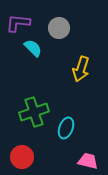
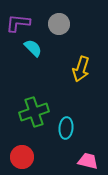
gray circle: moved 4 px up
cyan ellipse: rotated 15 degrees counterclockwise
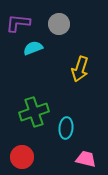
cyan semicircle: rotated 66 degrees counterclockwise
yellow arrow: moved 1 px left
pink trapezoid: moved 2 px left, 2 px up
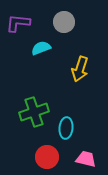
gray circle: moved 5 px right, 2 px up
cyan semicircle: moved 8 px right
red circle: moved 25 px right
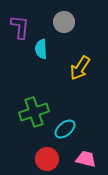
purple L-shape: moved 2 px right, 4 px down; rotated 90 degrees clockwise
cyan semicircle: moved 1 px down; rotated 72 degrees counterclockwise
yellow arrow: moved 1 px up; rotated 15 degrees clockwise
cyan ellipse: moved 1 px left, 1 px down; rotated 45 degrees clockwise
red circle: moved 2 px down
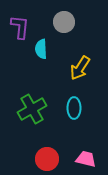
green cross: moved 2 px left, 3 px up; rotated 12 degrees counterclockwise
cyan ellipse: moved 9 px right, 21 px up; rotated 50 degrees counterclockwise
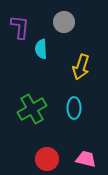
yellow arrow: moved 1 px right, 1 px up; rotated 15 degrees counterclockwise
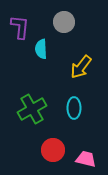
yellow arrow: rotated 20 degrees clockwise
red circle: moved 6 px right, 9 px up
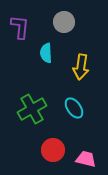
cyan semicircle: moved 5 px right, 4 px down
yellow arrow: rotated 30 degrees counterclockwise
cyan ellipse: rotated 35 degrees counterclockwise
